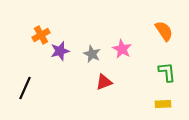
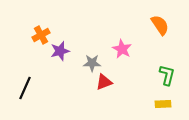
orange semicircle: moved 4 px left, 6 px up
gray star: moved 9 px down; rotated 24 degrees counterclockwise
green L-shape: moved 3 px down; rotated 20 degrees clockwise
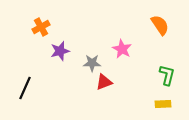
orange cross: moved 8 px up
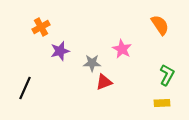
green L-shape: rotated 15 degrees clockwise
yellow rectangle: moved 1 px left, 1 px up
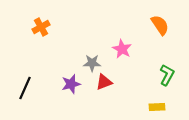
purple star: moved 11 px right, 33 px down
yellow rectangle: moved 5 px left, 4 px down
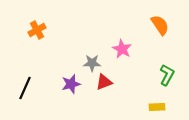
orange cross: moved 4 px left, 3 px down
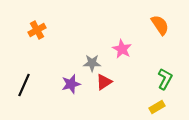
green L-shape: moved 2 px left, 4 px down
red triangle: rotated 12 degrees counterclockwise
black line: moved 1 px left, 3 px up
yellow rectangle: rotated 28 degrees counterclockwise
